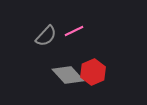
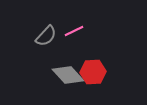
red hexagon: rotated 20 degrees clockwise
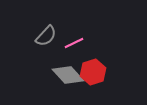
pink line: moved 12 px down
red hexagon: rotated 15 degrees counterclockwise
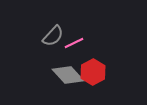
gray semicircle: moved 7 px right
red hexagon: rotated 10 degrees counterclockwise
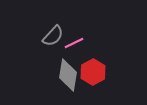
gray diamond: rotated 52 degrees clockwise
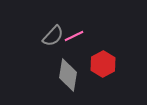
pink line: moved 7 px up
red hexagon: moved 10 px right, 8 px up
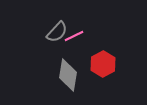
gray semicircle: moved 4 px right, 4 px up
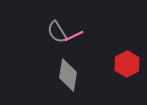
gray semicircle: rotated 105 degrees clockwise
red hexagon: moved 24 px right
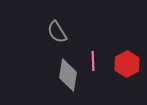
pink line: moved 19 px right, 25 px down; rotated 66 degrees counterclockwise
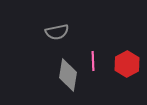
gray semicircle: rotated 70 degrees counterclockwise
